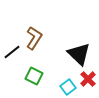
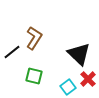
green square: rotated 12 degrees counterclockwise
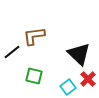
brown L-shape: moved 2 px up; rotated 130 degrees counterclockwise
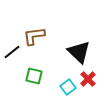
black triangle: moved 2 px up
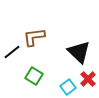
brown L-shape: moved 1 px down
green square: rotated 18 degrees clockwise
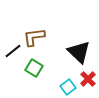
black line: moved 1 px right, 1 px up
green square: moved 8 px up
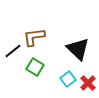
black triangle: moved 1 px left, 3 px up
green square: moved 1 px right, 1 px up
red cross: moved 4 px down
cyan square: moved 8 px up
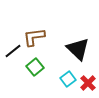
green square: rotated 18 degrees clockwise
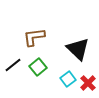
black line: moved 14 px down
green square: moved 3 px right
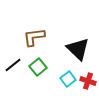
red cross: moved 2 px up; rotated 28 degrees counterclockwise
